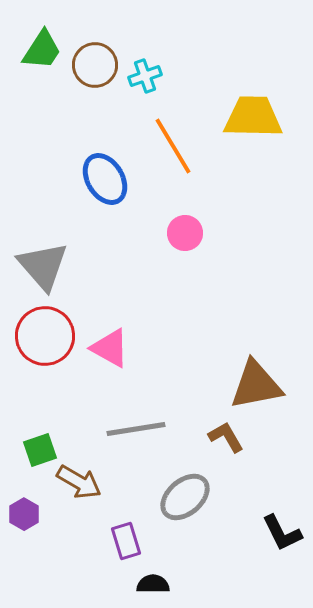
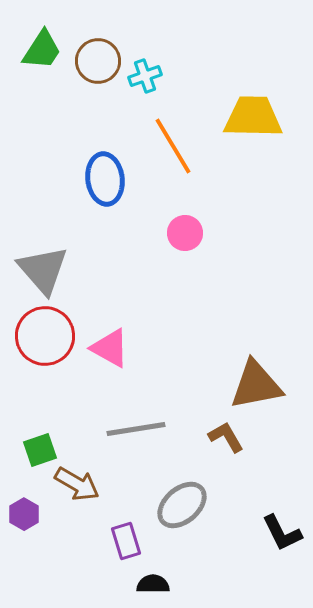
brown circle: moved 3 px right, 4 px up
blue ellipse: rotated 24 degrees clockwise
gray triangle: moved 4 px down
brown arrow: moved 2 px left, 2 px down
gray ellipse: moved 3 px left, 8 px down
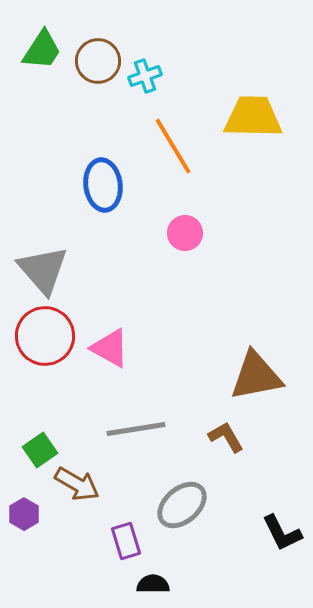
blue ellipse: moved 2 px left, 6 px down
brown triangle: moved 9 px up
green square: rotated 16 degrees counterclockwise
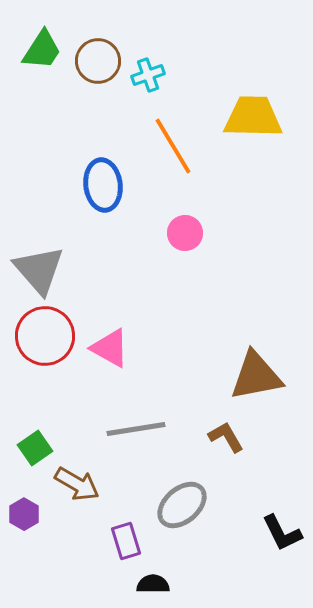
cyan cross: moved 3 px right, 1 px up
gray triangle: moved 4 px left
green square: moved 5 px left, 2 px up
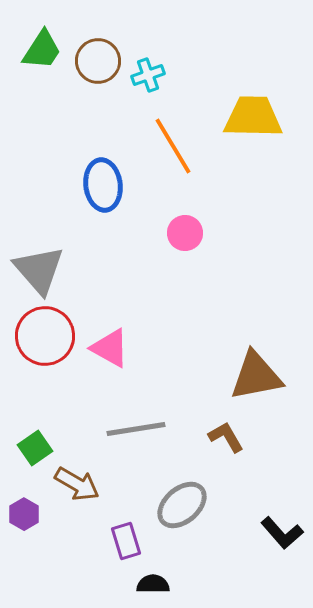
black L-shape: rotated 15 degrees counterclockwise
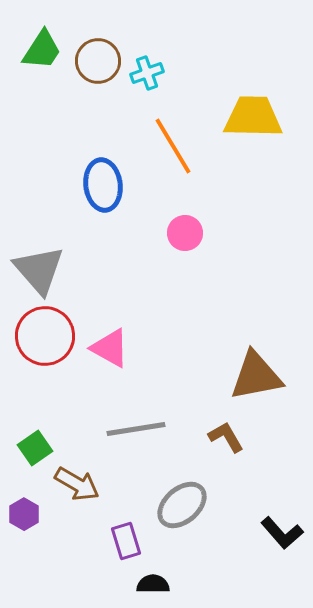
cyan cross: moved 1 px left, 2 px up
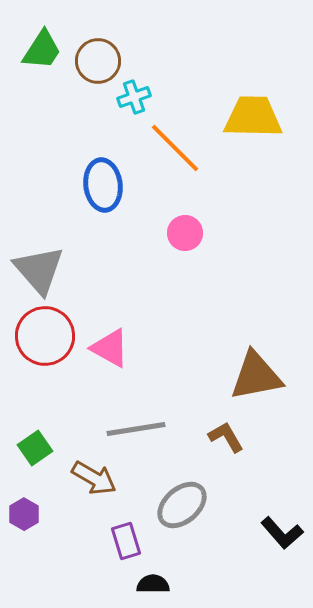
cyan cross: moved 13 px left, 24 px down
orange line: moved 2 px right, 2 px down; rotated 14 degrees counterclockwise
brown arrow: moved 17 px right, 6 px up
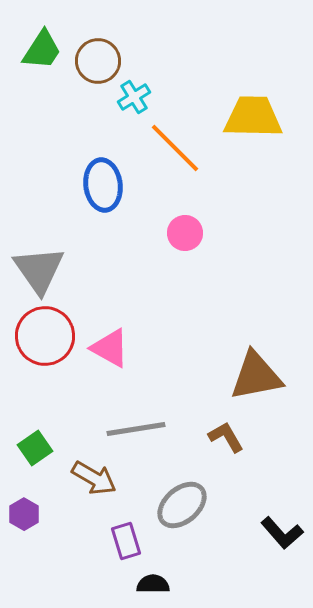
cyan cross: rotated 12 degrees counterclockwise
gray triangle: rotated 6 degrees clockwise
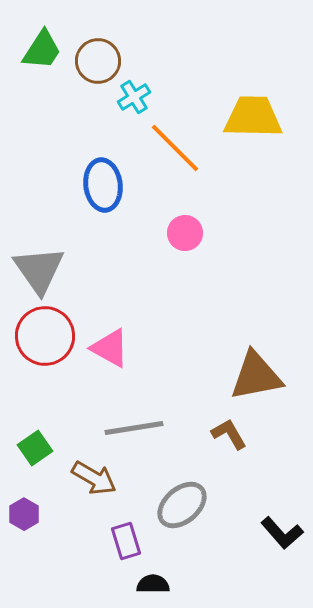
gray line: moved 2 px left, 1 px up
brown L-shape: moved 3 px right, 3 px up
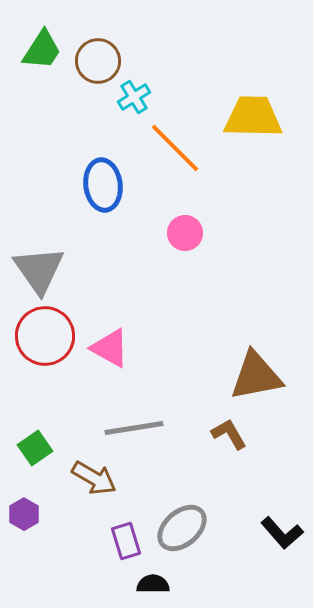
gray ellipse: moved 23 px down
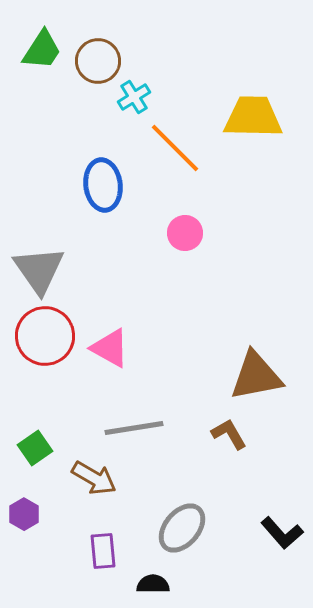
gray ellipse: rotated 9 degrees counterclockwise
purple rectangle: moved 23 px left, 10 px down; rotated 12 degrees clockwise
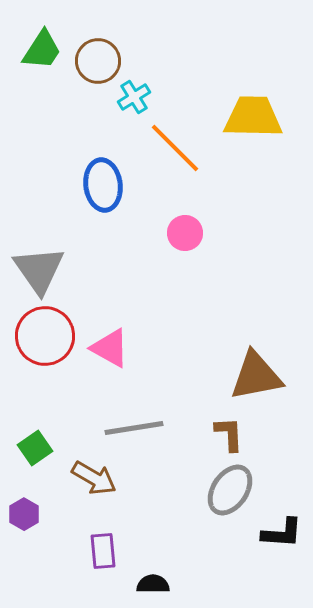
brown L-shape: rotated 27 degrees clockwise
gray ellipse: moved 48 px right, 38 px up; rotated 6 degrees counterclockwise
black L-shape: rotated 45 degrees counterclockwise
